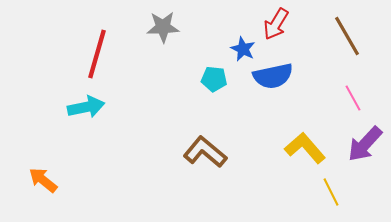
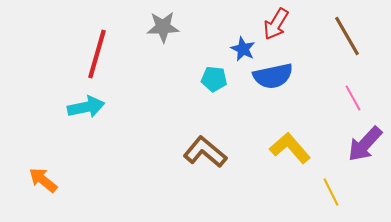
yellow L-shape: moved 15 px left
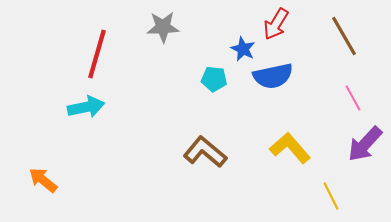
brown line: moved 3 px left
yellow line: moved 4 px down
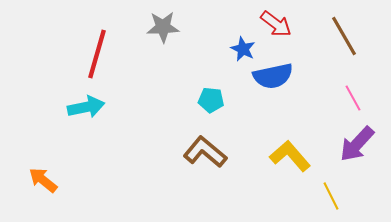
red arrow: rotated 84 degrees counterclockwise
cyan pentagon: moved 3 px left, 21 px down
purple arrow: moved 8 px left
yellow L-shape: moved 8 px down
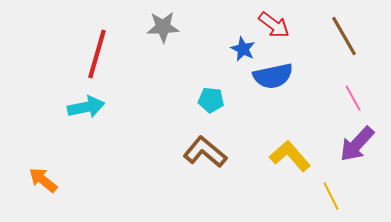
red arrow: moved 2 px left, 1 px down
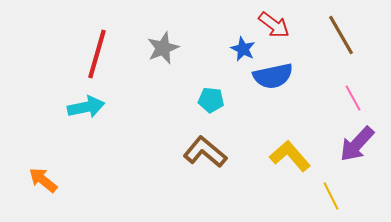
gray star: moved 21 px down; rotated 20 degrees counterclockwise
brown line: moved 3 px left, 1 px up
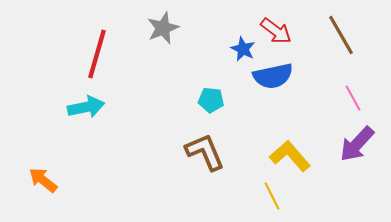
red arrow: moved 2 px right, 6 px down
gray star: moved 20 px up
brown L-shape: rotated 27 degrees clockwise
yellow line: moved 59 px left
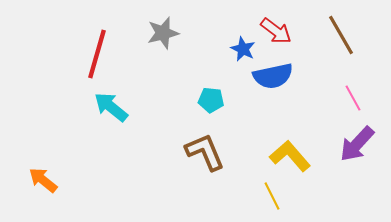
gray star: moved 5 px down; rotated 8 degrees clockwise
cyan arrow: moved 25 px right; rotated 129 degrees counterclockwise
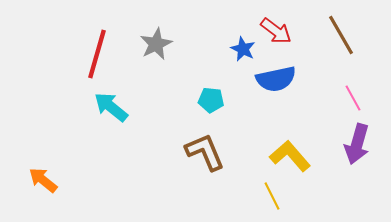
gray star: moved 7 px left, 11 px down; rotated 12 degrees counterclockwise
blue semicircle: moved 3 px right, 3 px down
purple arrow: rotated 27 degrees counterclockwise
